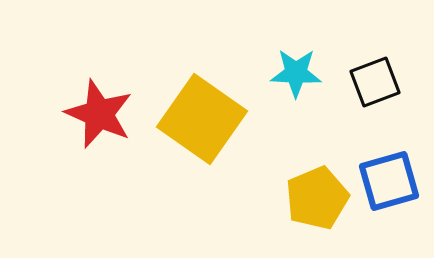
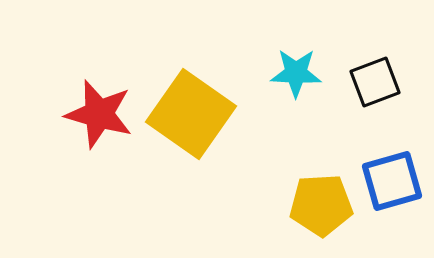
red star: rotated 8 degrees counterclockwise
yellow square: moved 11 px left, 5 px up
blue square: moved 3 px right
yellow pentagon: moved 4 px right, 7 px down; rotated 20 degrees clockwise
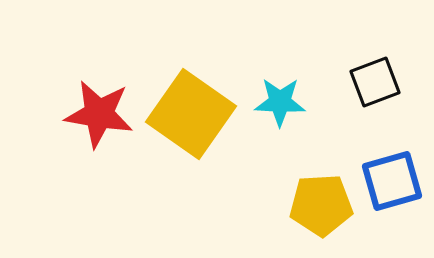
cyan star: moved 16 px left, 29 px down
red star: rotated 6 degrees counterclockwise
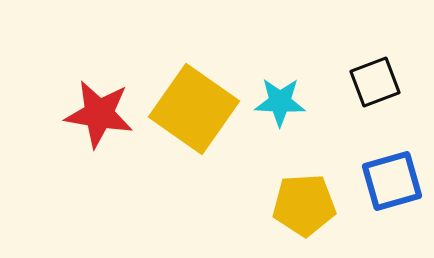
yellow square: moved 3 px right, 5 px up
yellow pentagon: moved 17 px left
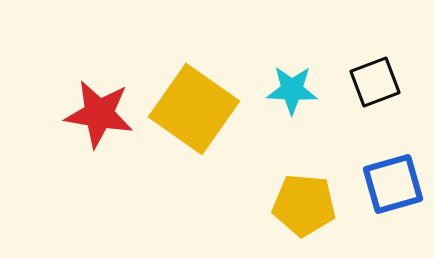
cyan star: moved 12 px right, 12 px up
blue square: moved 1 px right, 3 px down
yellow pentagon: rotated 8 degrees clockwise
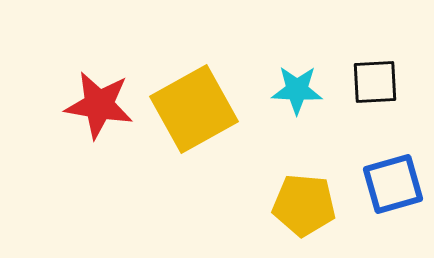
black square: rotated 18 degrees clockwise
cyan star: moved 5 px right
yellow square: rotated 26 degrees clockwise
red star: moved 9 px up
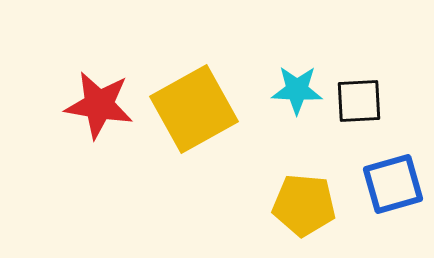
black square: moved 16 px left, 19 px down
